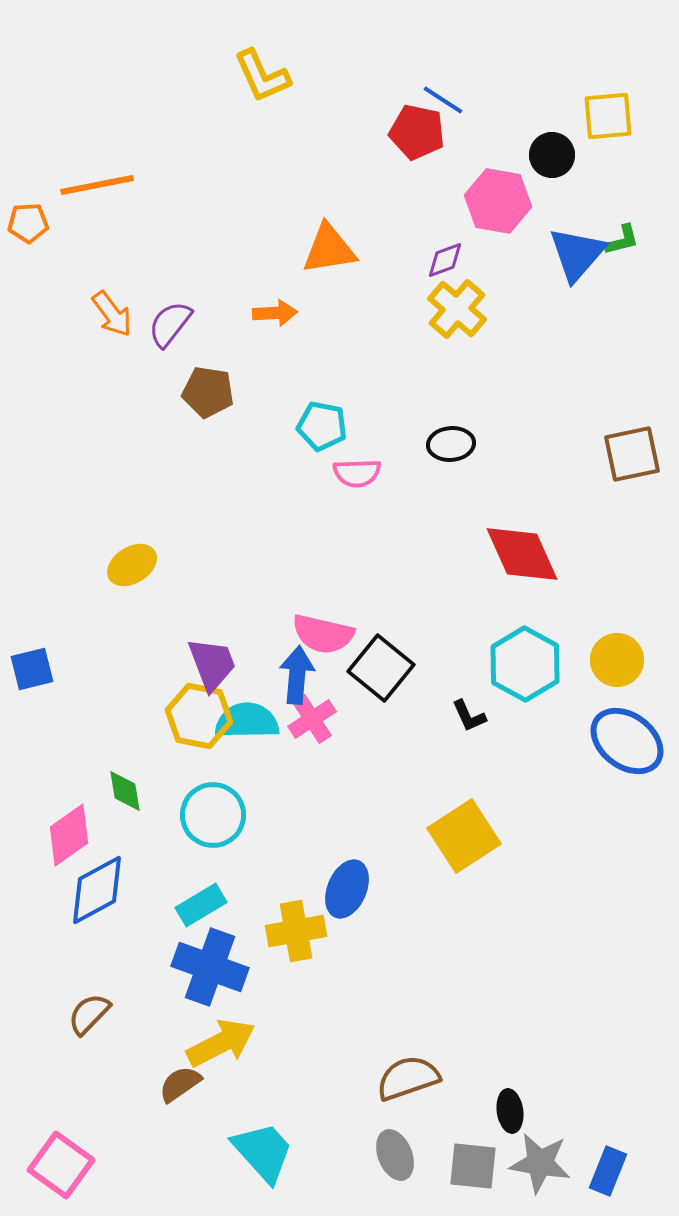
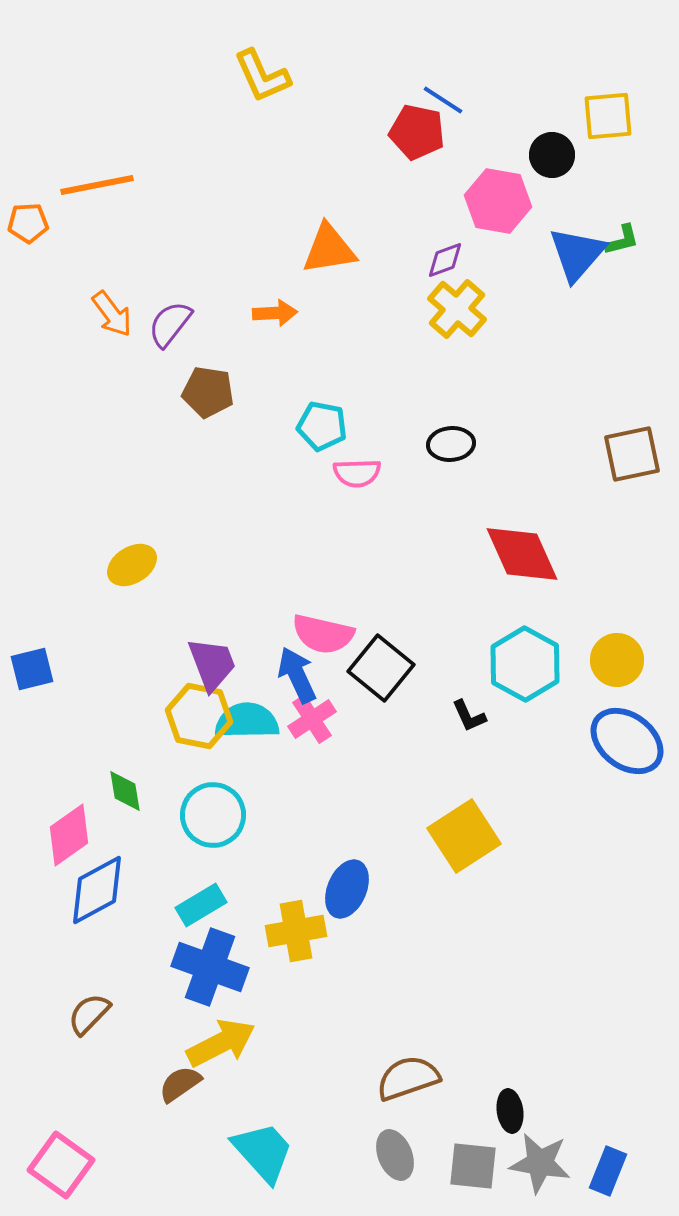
blue arrow at (297, 675): rotated 30 degrees counterclockwise
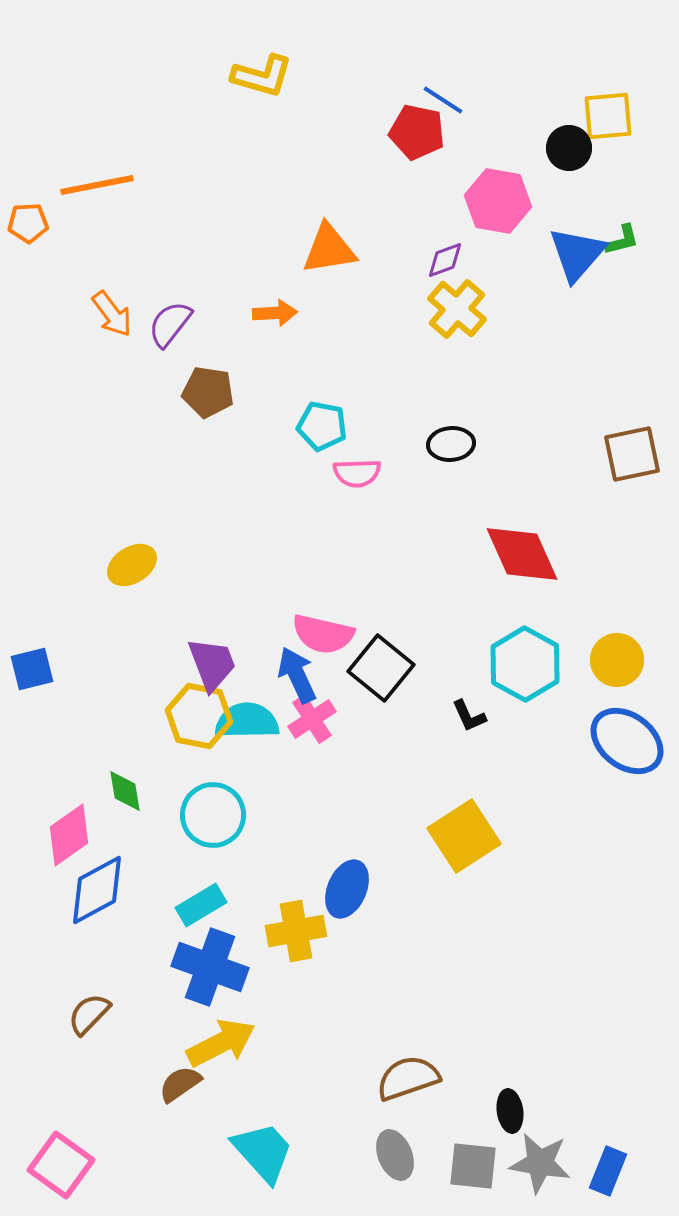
yellow L-shape at (262, 76): rotated 50 degrees counterclockwise
black circle at (552, 155): moved 17 px right, 7 px up
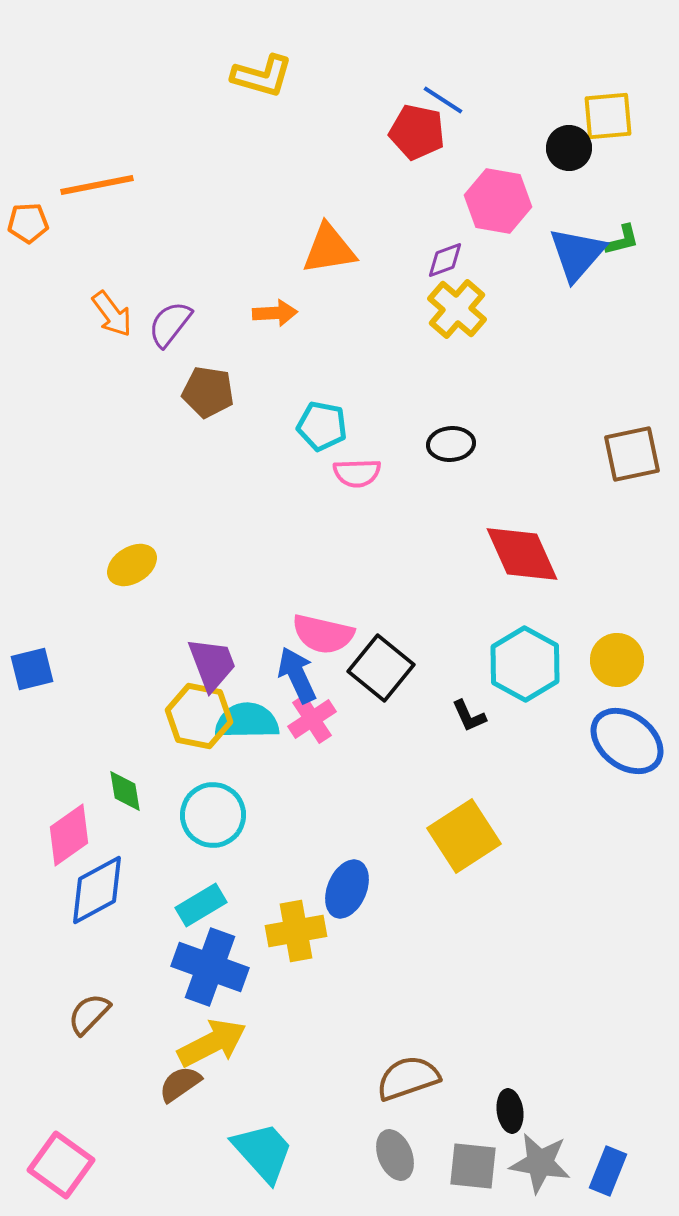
yellow arrow at (221, 1043): moved 9 px left
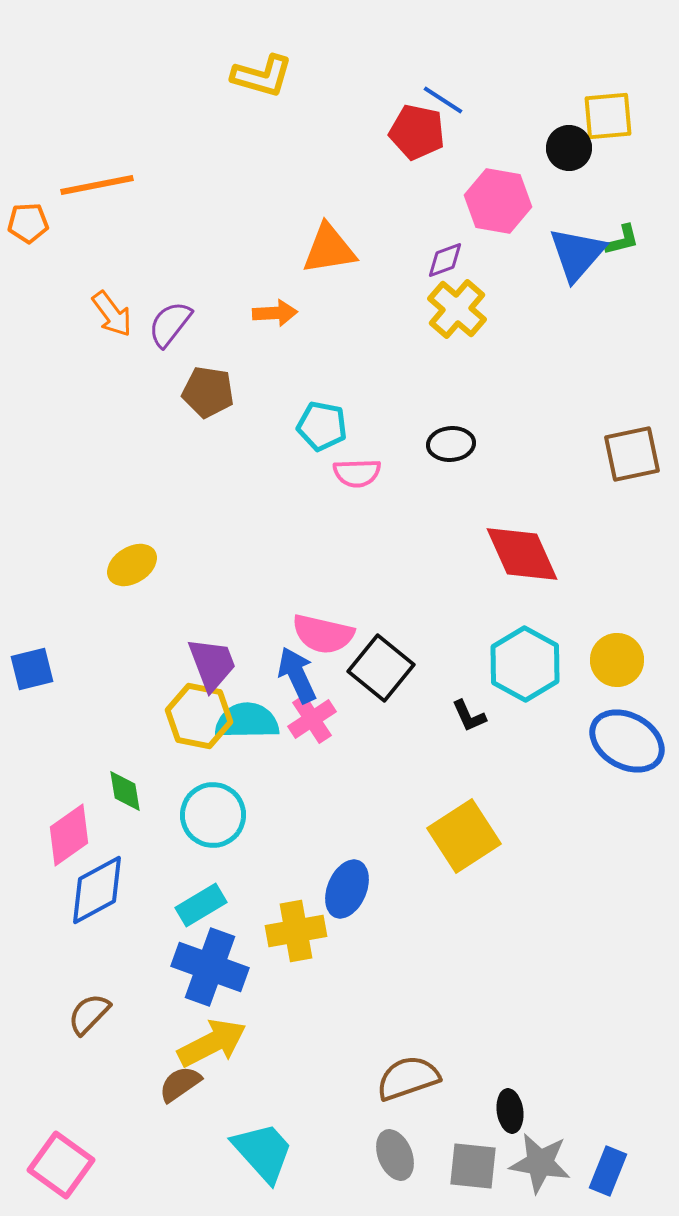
blue ellipse at (627, 741): rotated 8 degrees counterclockwise
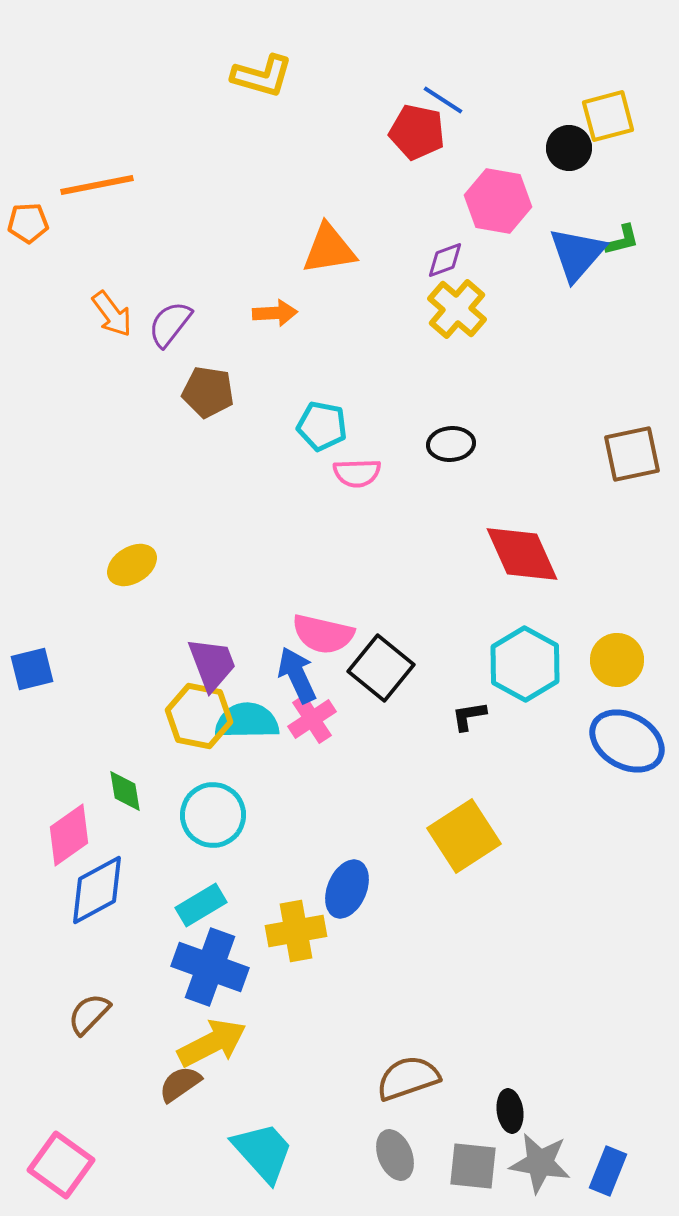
yellow square at (608, 116): rotated 10 degrees counterclockwise
black L-shape at (469, 716): rotated 105 degrees clockwise
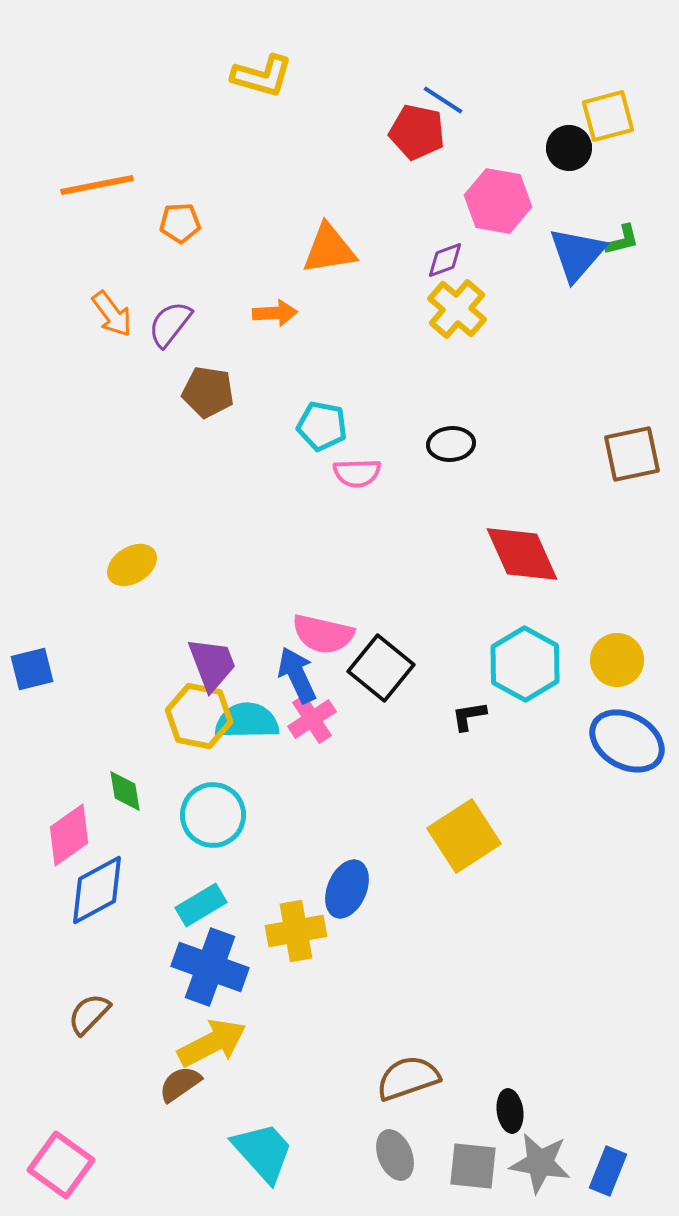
orange pentagon at (28, 223): moved 152 px right
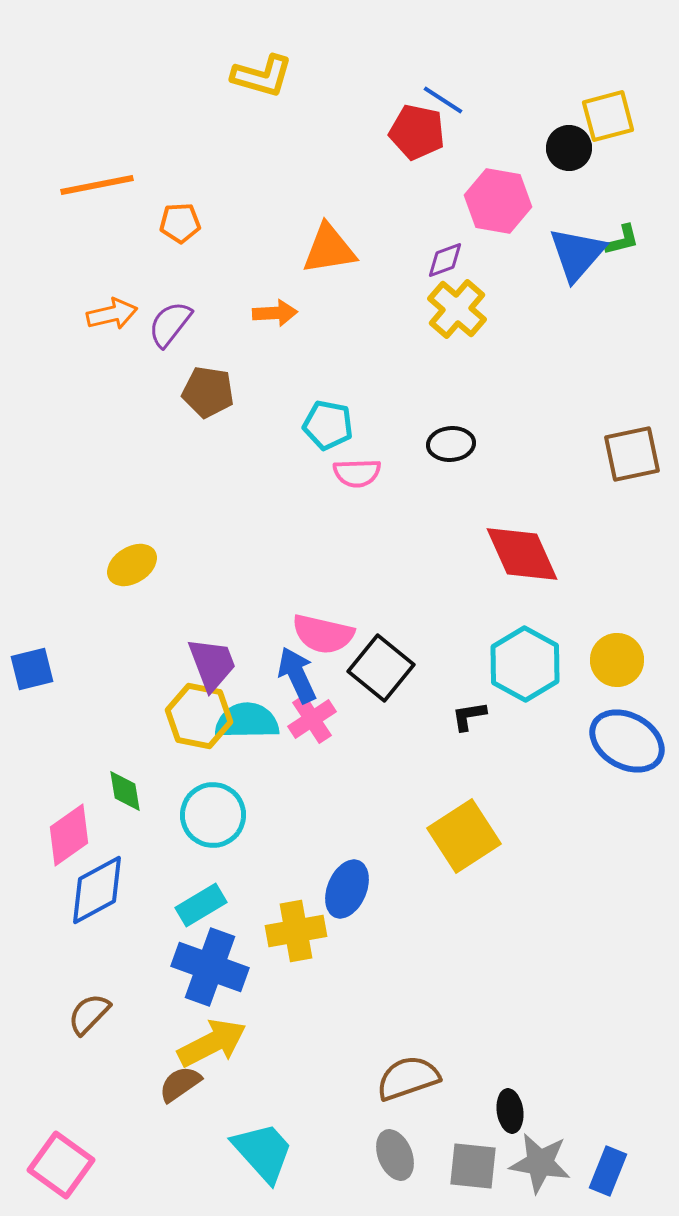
orange arrow at (112, 314): rotated 66 degrees counterclockwise
cyan pentagon at (322, 426): moved 6 px right, 1 px up
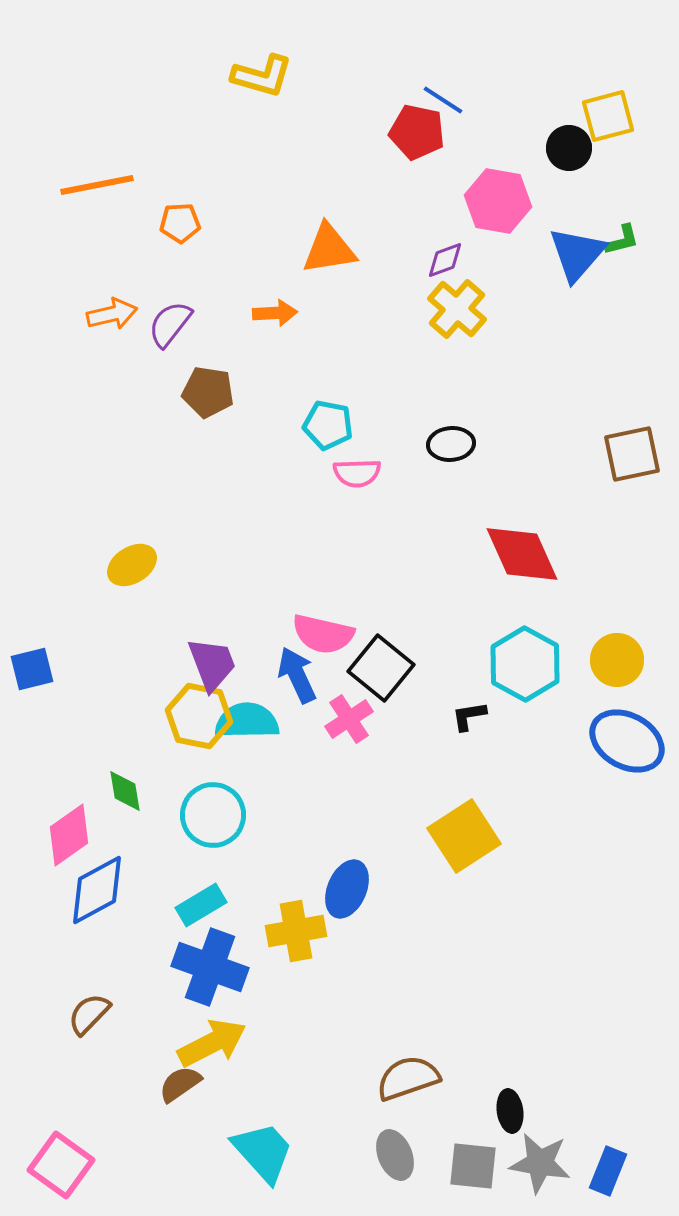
pink cross at (312, 719): moved 37 px right
